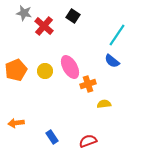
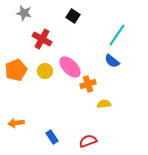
red cross: moved 2 px left, 13 px down; rotated 12 degrees counterclockwise
pink ellipse: rotated 15 degrees counterclockwise
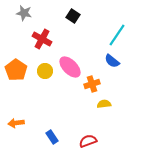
orange pentagon: rotated 15 degrees counterclockwise
orange cross: moved 4 px right
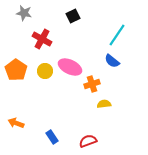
black square: rotated 32 degrees clockwise
pink ellipse: rotated 20 degrees counterclockwise
orange arrow: rotated 28 degrees clockwise
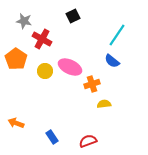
gray star: moved 8 px down
orange pentagon: moved 11 px up
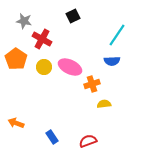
blue semicircle: rotated 42 degrees counterclockwise
yellow circle: moved 1 px left, 4 px up
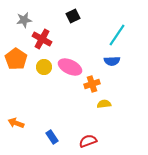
gray star: moved 1 px up; rotated 21 degrees counterclockwise
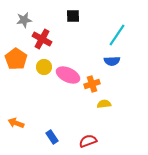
black square: rotated 24 degrees clockwise
pink ellipse: moved 2 px left, 8 px down
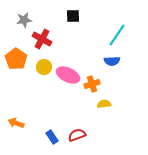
red semicircle: moved 11 px left, 6 px up
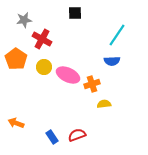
black square: moved 2 px right, 3 px up
